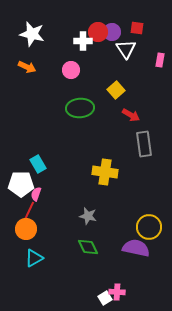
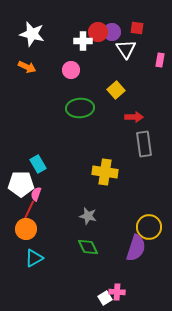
red arrow: moved 3 px right, 2 px down; rotated 30 degrees counterclockwise
red line: moved 1 px up
purple semicircle: rotated 96 degrees clockwise
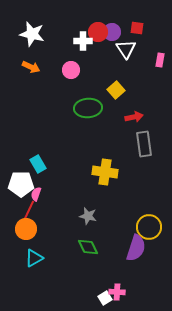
orange arrow: moved 4 px right
green ellipse: moved 8 px right
red arrow: rotated 12 degrees counterclockwise
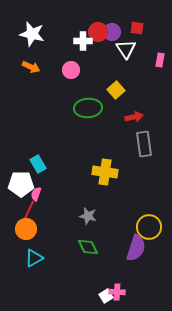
white square: moved 1 px right, 2 px up
